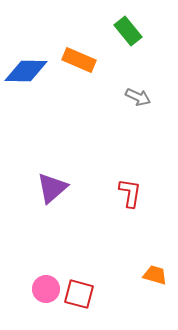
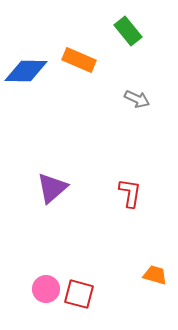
gray arrow: moved 1 px left, 2 px down
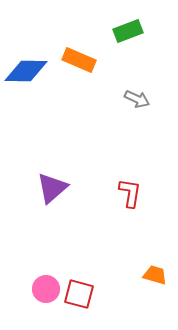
green rectangle: rotated 72 degrees counterclockwise
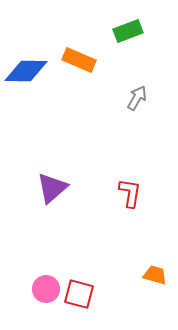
gray arrow: moved 1 px up; rotated 85 degrees counterclockwise
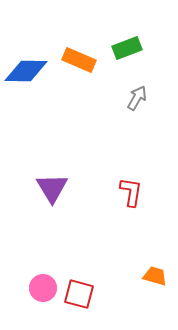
green rectangle: moved 1 px left, 17 px down
purple triangle: rotated 20 degrees counterclockwise
red L-shape: moved 1 px right, 1 px up
orange trapezoid: moved 1 px down
pink circle: moved 3 px left, 1 px up
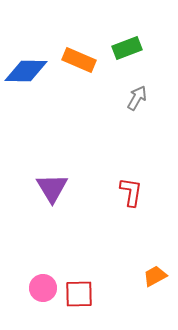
orange trapezoid: rotated 45 degrees counterclockwise
red square: rotated 16 degrees counterclockwise
